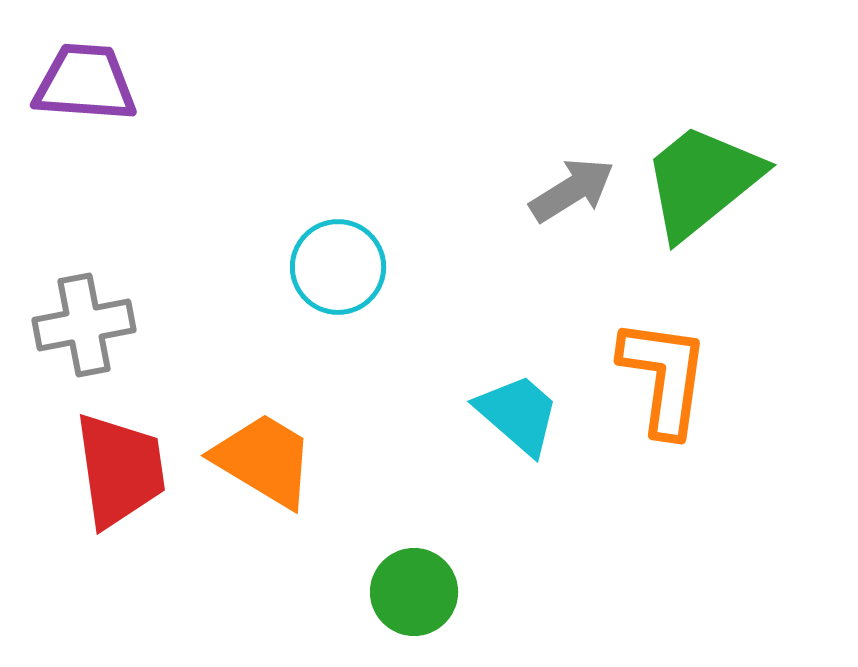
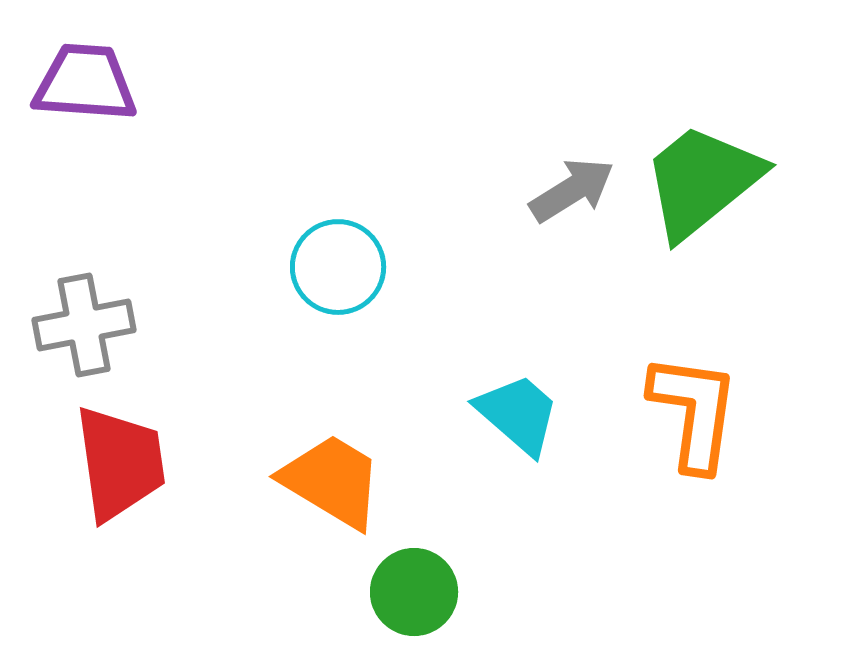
orange L-shape: moved 30 px right, 35 px down
orange trapezoid: moved 68 px right, 21 px down
red trapezoid: moved 7 px up
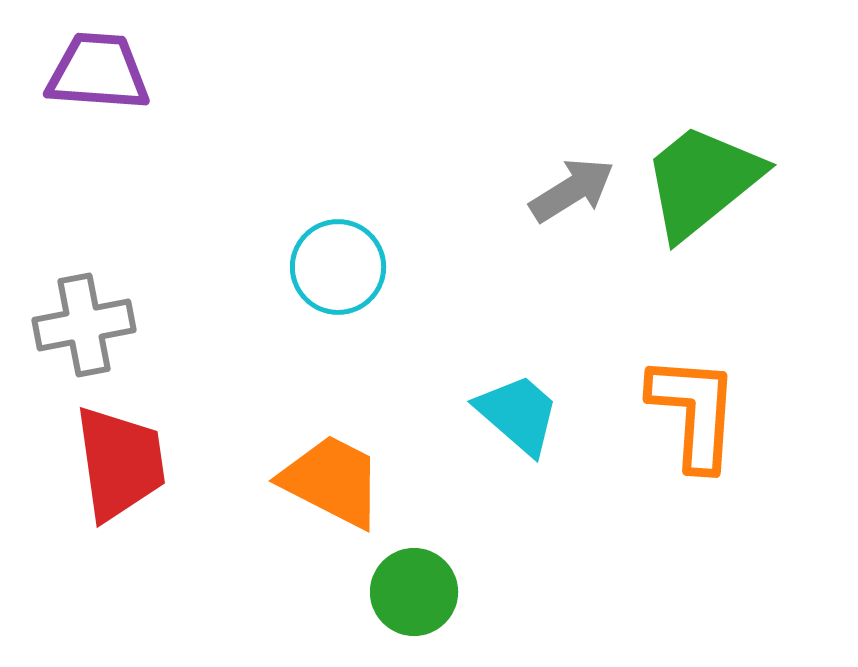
purple trapezoid: moved 13 px right, 11 px up
orange L-shape: rotated 4 degrees counterclockwise
orange trapezoid: rotated 4 degrees counterclockwise
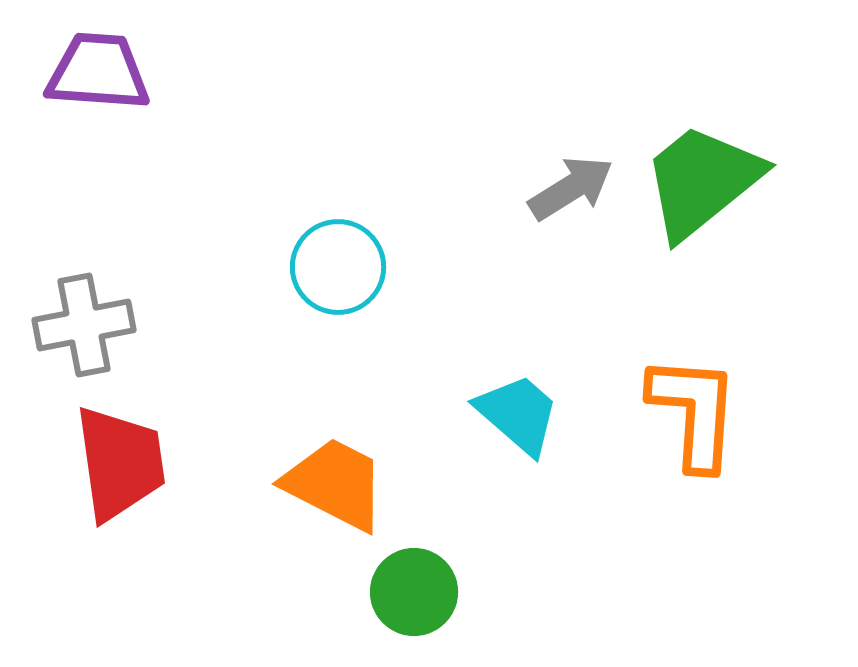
gray arrow: moved 1 px left, 2 px up
orange trapezoid: moved 3 px right, 3 px down
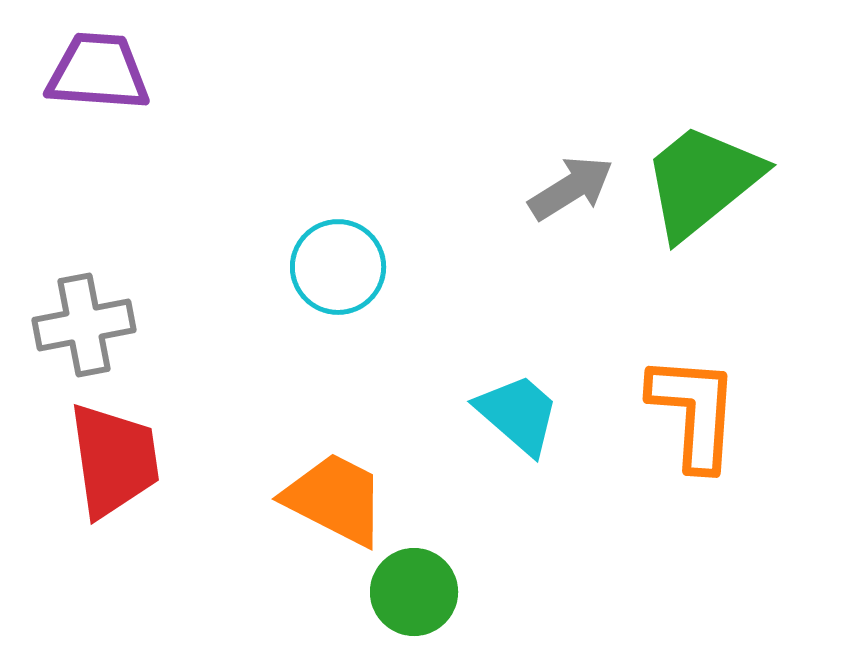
red trapezoid: moved 6 px left, 3 px up
orange trapezoid: moved 15 px down
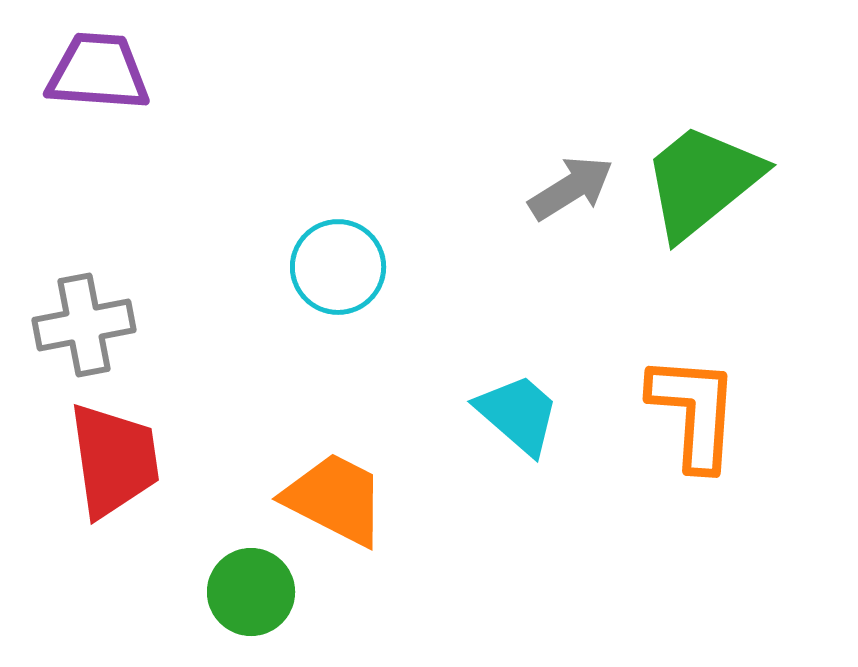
green circle: moved 163 px left
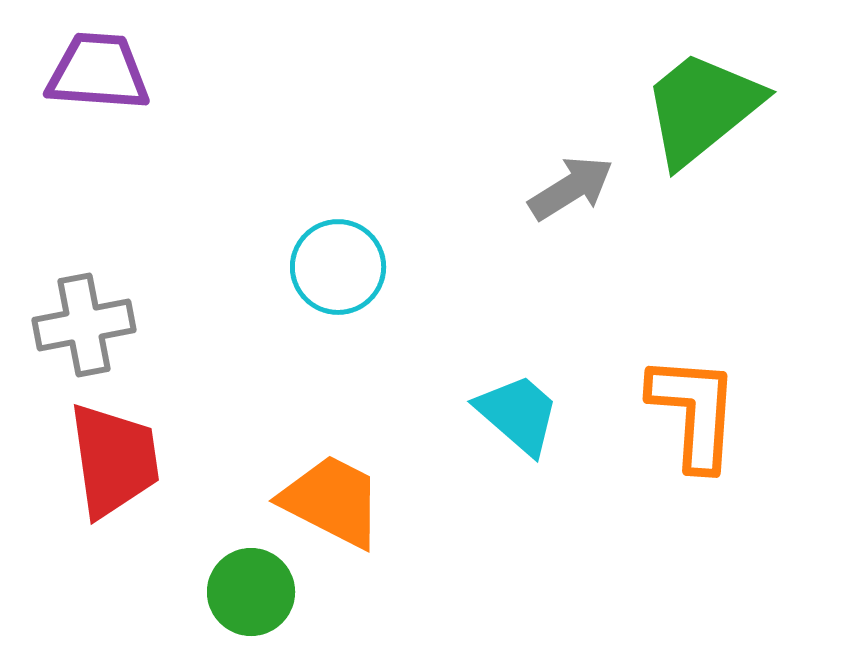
green trapezoid: moved 73 px up
orange trapezoid: moved 3 px left, 2 px down
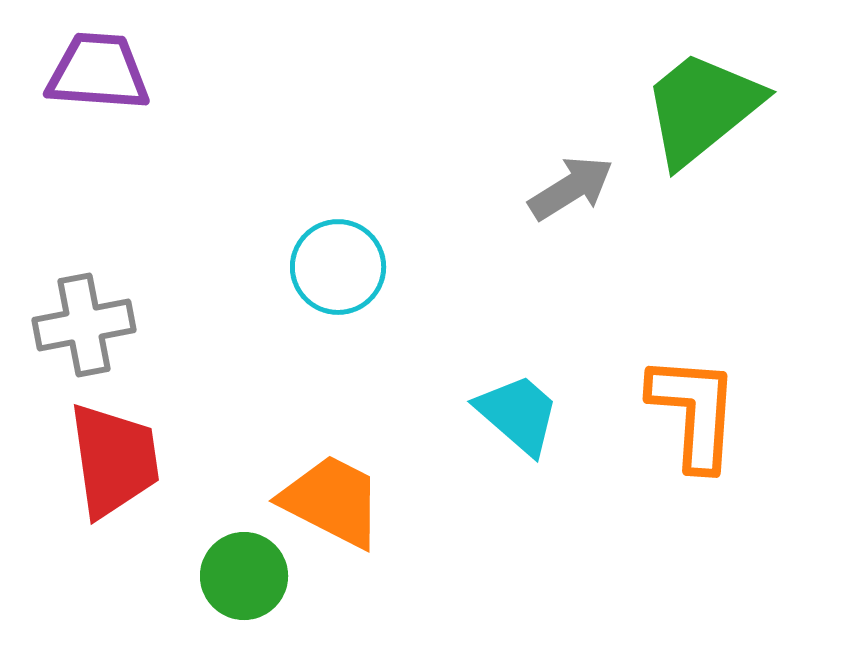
green circle: moved 7 px left, 16 px up
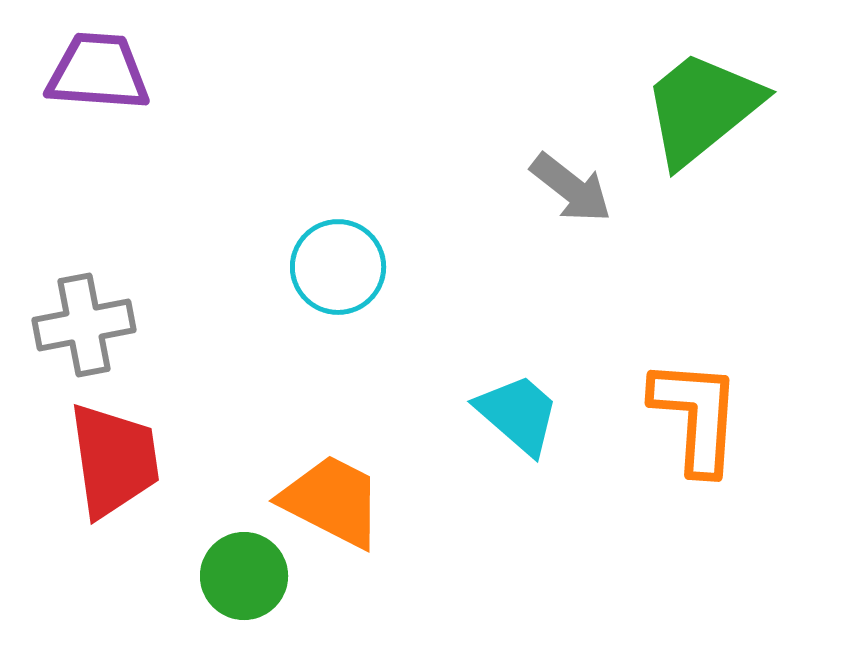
gray arrow: rotated 70 degrees clockwise
orange L-shape: moved 2 px right, 4 px down
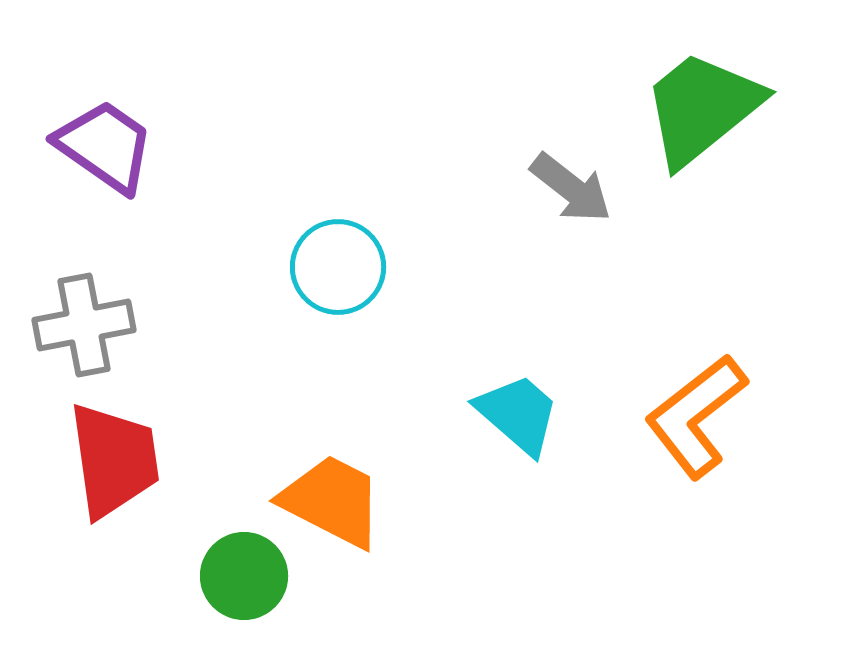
purple trapezoid: moved 7 px right, 74 px down; rotated 31 degrees clockwise
orange L-shape: rotated 132 degrees counterclockwise
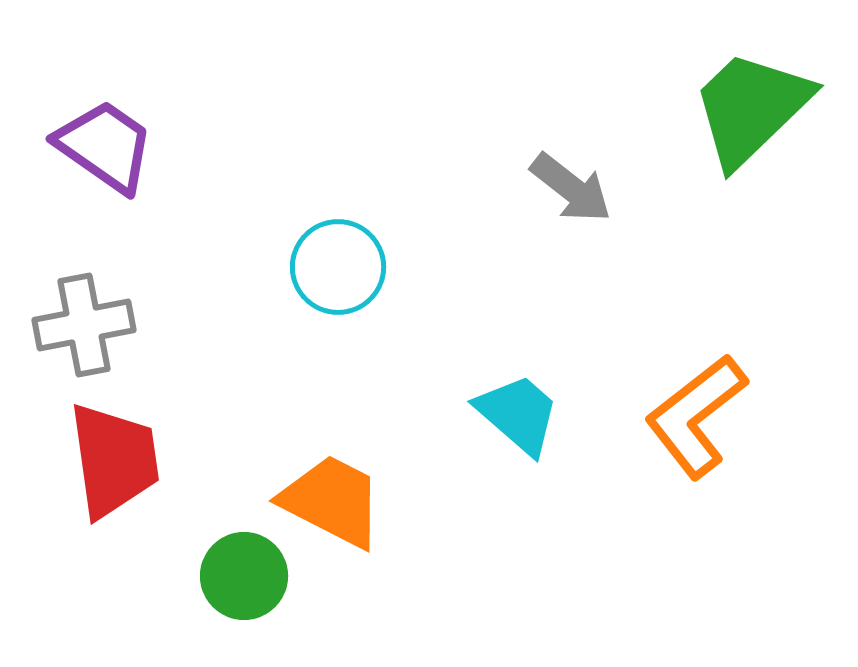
green trapezoid: moved 49 px right; rotated 5 degrees counterclockwise
